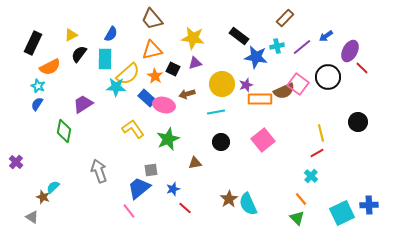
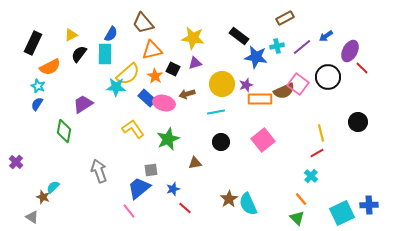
brown rectangle at (285, 18): rotated 18 degrees clockwise
brown trapezoid at (152, 19): moved 9 px left, 4 px down
cyan rectangle at (105, 59): moved 5 px up
pink ellipse at (164, 105): moved 2 px up
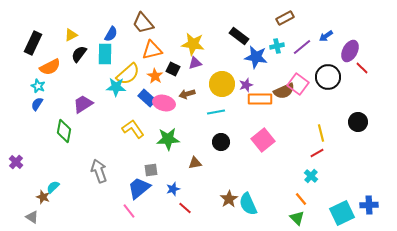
yellow star at (193, 38): moved 6 px down
green star at (168, 139): rotated 20 degrees clockwise
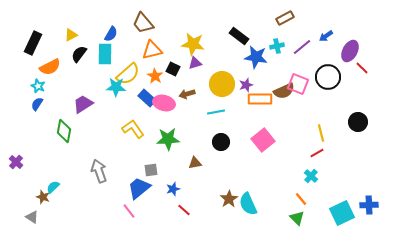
pink square at (298, 84): rotated 15 degrees counterclockwise
red line at (185, 208): moved 1 px left, 2 px down
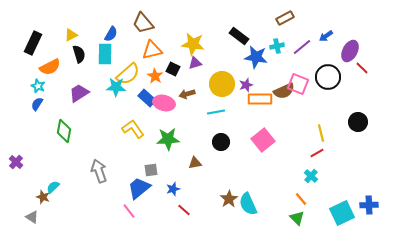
black semicircle at (79, 54): rotated 126 degrees clockwise
purple trapezoid at (83, 104): moved 4 px left, 11 px up
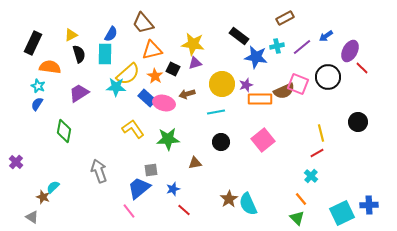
orange semicircle at (50, 67): rotated 145 degrees counterclockwise
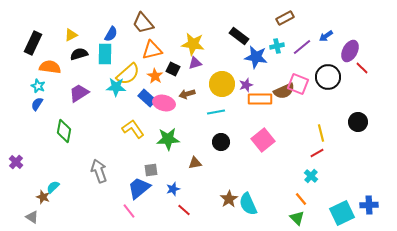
black semicircle at (79, 54): rotated 90 degrees counterclockwise
